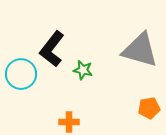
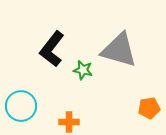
gray triangle: moved 21 px left
cyan circle: moved 32 px down
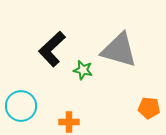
black L-shape: rotated 9 degrees clockwise
orange pentagon: rotated 15 degrees clockwise
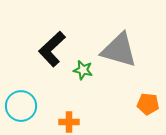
orange pentagon: moved 1 px left, 4 px up
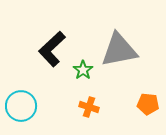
gray triangle: rotated 27 degrees counterclockwise
green star: rotated 24 degrees clockwise
orange cross: moved 20 px right, 15 px up; rotated 18 degrees clockwise
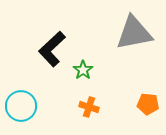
gray triangle: moved 15 px right, 17 px up
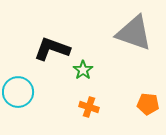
gray triangle: rotated 30 degrees clockwise
black L-shape: rotated 63 degrees clockwise
cyan circle: moved 3 px left, 14 px up
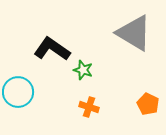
gray triangle: rotated 12 degrees clockwise
black L-shape: rotated 15 degrees clockwise
green star: rotated 18 degrees counterclockwise
orange pentagon: rotated 20 degrees clockwise
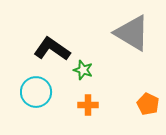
gray triangle: moved 2 px left
cyan circle: moved 18 px right
orange cross: moved 1 px left, 2 px up; rotated 18 degrees counterclockwise
